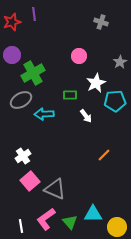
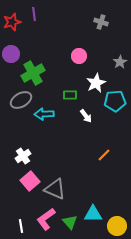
purple circle: moved 1 px left, 1 px up
yellow circle: moved 1 px up
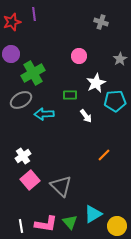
gray star: moved 3 px up
pink square: moved 1 px up
gray triangle: moved 6 px right, 3 px up; rotated 20 degrees clockwise
cyan triangle: rotated 30 degrees counterclockwise
pink L-shape: moved 5 px down; rotated 135 degrees counterclockwise
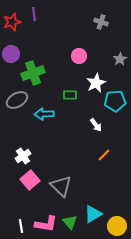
green cross: rotated 10 degrees clockwise
gray ellipse: moved 4 px left
white arrow: moved 10 px right, 9 px down
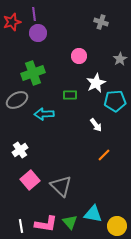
purple circle: moved 27 px right, 21 px up
white cross: moved 3 px left, 6 px up
cyan triangle: rotated 42 degrees clockwise
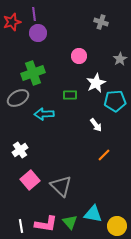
gray ellipse: moved 1 px right, 2 px up
